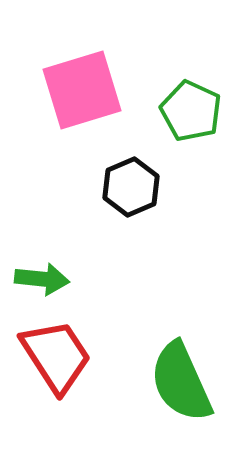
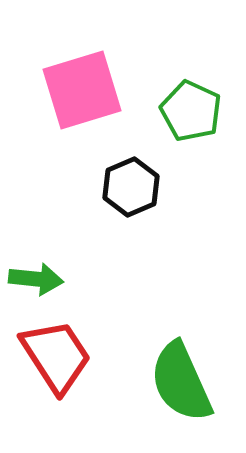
green arrow: moved 6 px left
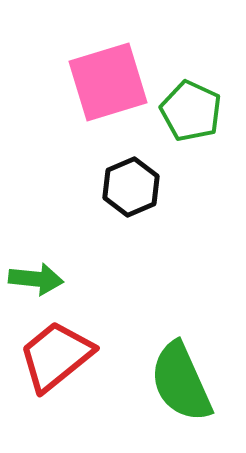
pink square: moved 26 px right, 8 px up
red trapezoid: rotated 96 degrees counterclockwise
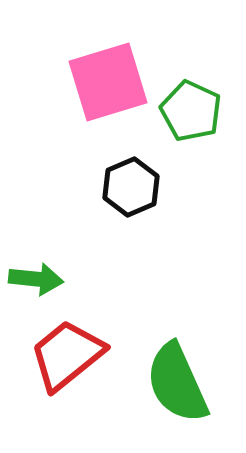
red trapezoid: moved 11 px right, 1 px up
green semicircle: moved 4 px left, 1 px down
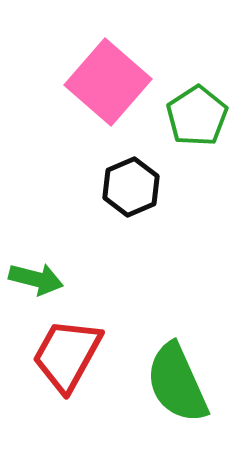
pink square: rotated 32 degrees counterclockwise
green pentagon: moved 6 px right, 5 px down; rotated 14 degrees clockwise
green arrow: rotated 8 degrees clockwise
red trapezoid: rotated 22 degrees counterclockwise
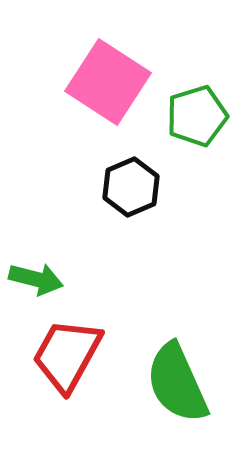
pink square: rotated 8 degrees counterclockwise
green pentagon: rotated 16 degrees clockwise
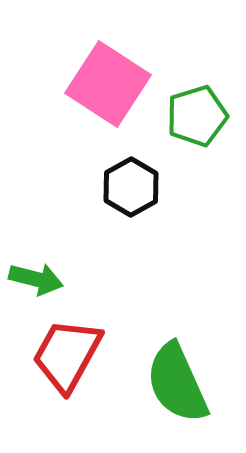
pink square: moved 2 px down
black hexagon: rotated 6 degrees counterclockwise
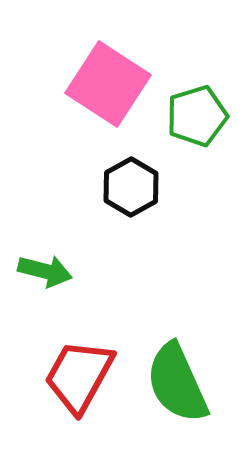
green arrow: moved 9 px right, 8 px up
red trapezoid: moved 12 px right, 21 px down
